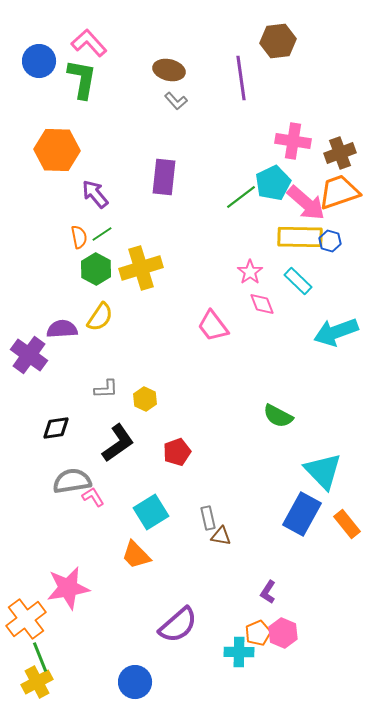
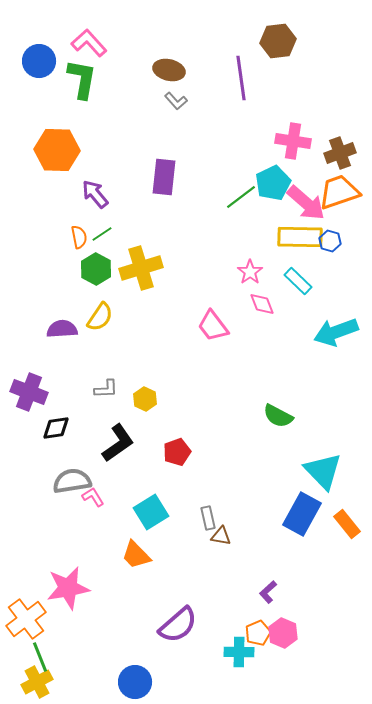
purple cross at (29, 355): moved 37 px down; rotated 15 degrees counterclockwise
purple L-shape at (268, 592): rotated 15 degrees clockwise
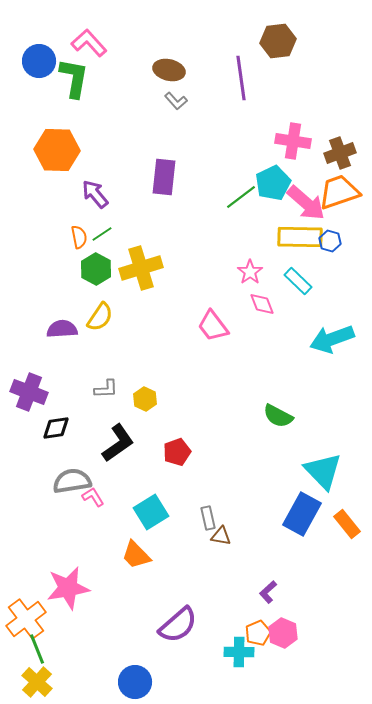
green L-shape at (82, 79): moved 8 px left, 1 px up
cyan arrow at (336, 332): moved 4 px left, 7 px down
green line at (40, 657): moved 3 px left, 8 px up
yellow cross at (37, 682): rotated 20 degrees counterclockwise
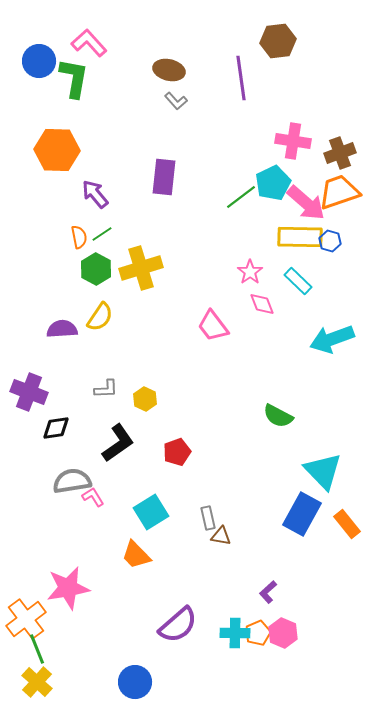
cyan cross at (239, 652): moved 4 px left, 19 px up
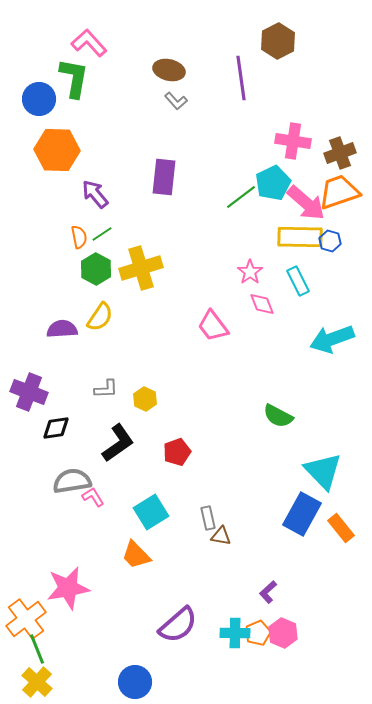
brown hexagon at (278, 41): rotated 20 degrees counterclockwise
blue circle at (39, 61): moved 38 px down
cyan rectangle at (298, 281): rotated 20 degrees clockwise
orange rectangle at (347, 524): moved 6 px left, 4 px down
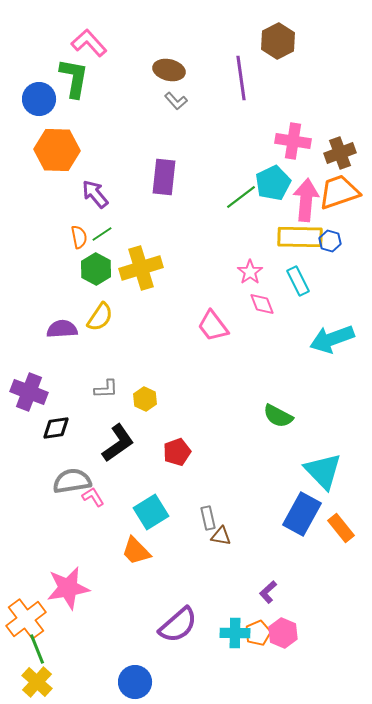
pink arrow at (306, 203): moved 3 px up; rotated 126 degrees counterclockwise
orange trapezoid at (136, 555): moved 4 px up
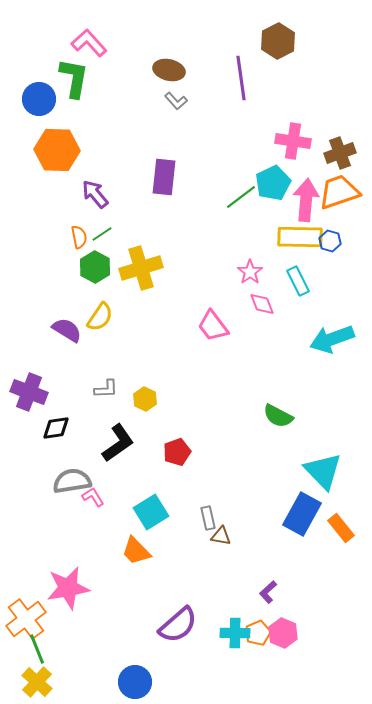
green hexagon at (96, 269): moved 1 px left, 2 px up
purple semicircle at (62, 329): moved 5 px right, 1 px down; rotated 36 degrees clockwise
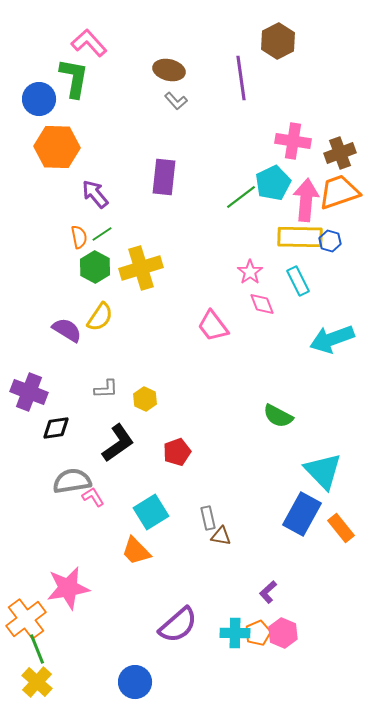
orange hexagon at (57, 150): moved 3 px up
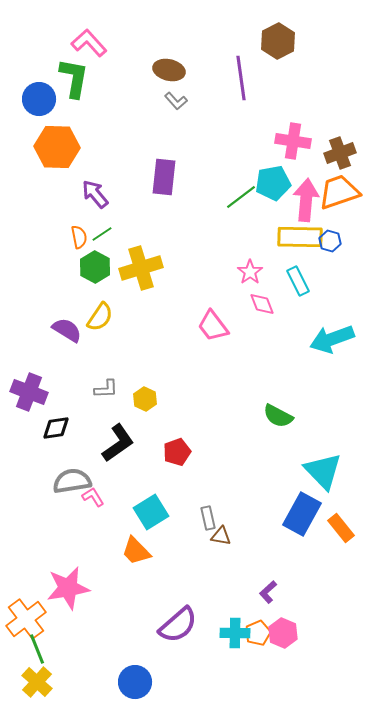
cyan pentagon at (273, 183): rotated 16 degrees clockwise
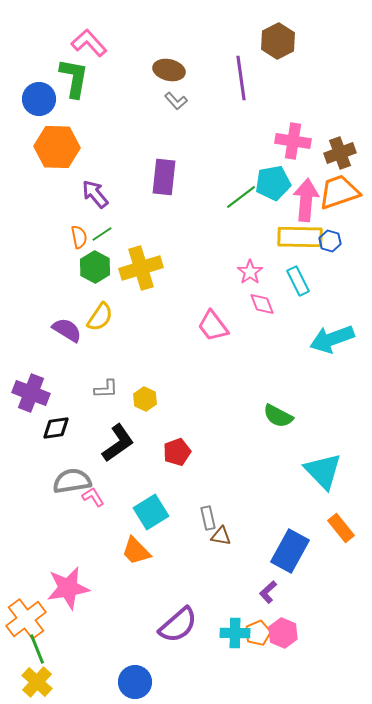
purple cross at (29, 392): moved 2 px right, 1 px down
blue rectangle at (302, 514): moved 12 px left, 37 px down
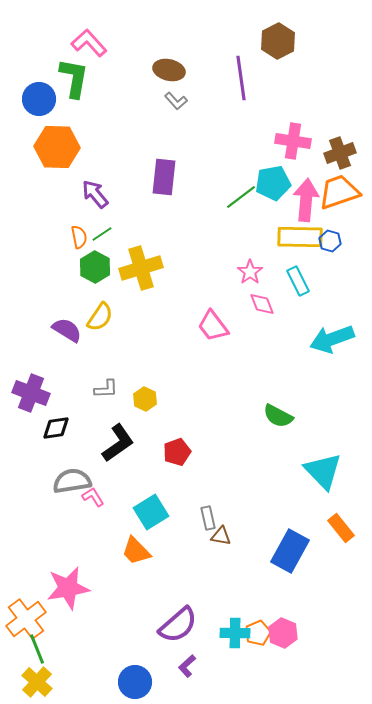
purple L-shape at (268, 592): moved 81 px left, 74 px down
